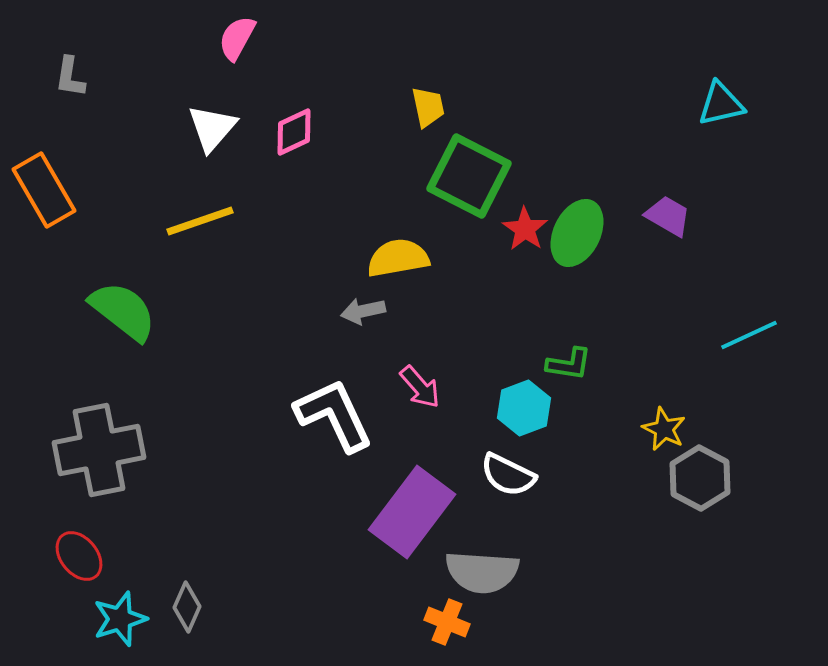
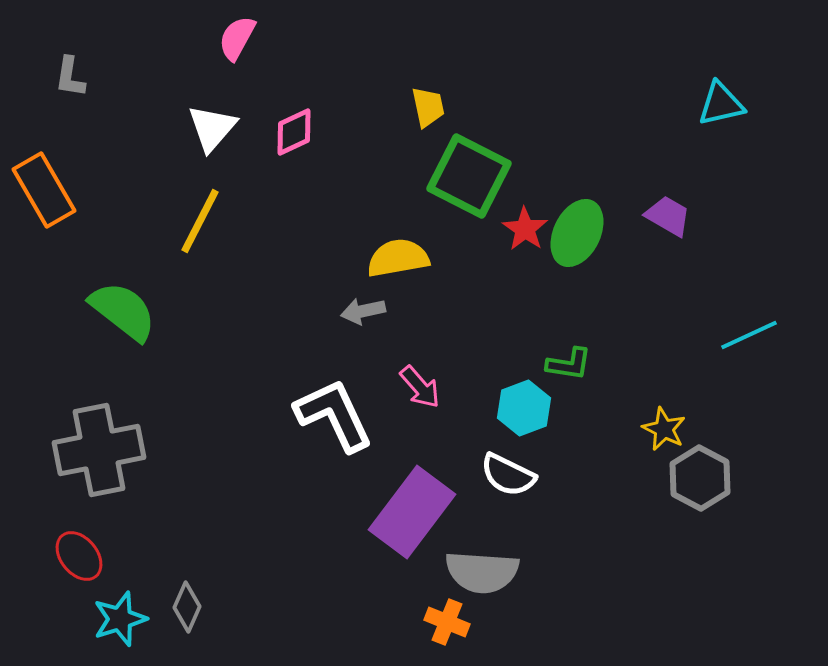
yellow line: rotated 44 degrees counterclockwise
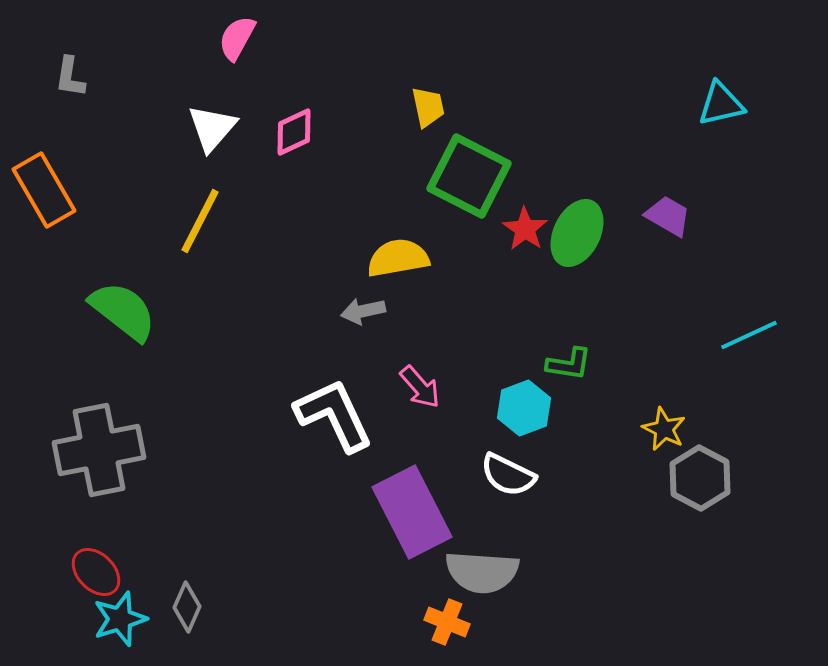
purple rectangle: rotated 64 degrees counterclockwise
red ellipse: moved 17 px right, 16 px down; rotated 6 degrees counterclockwise
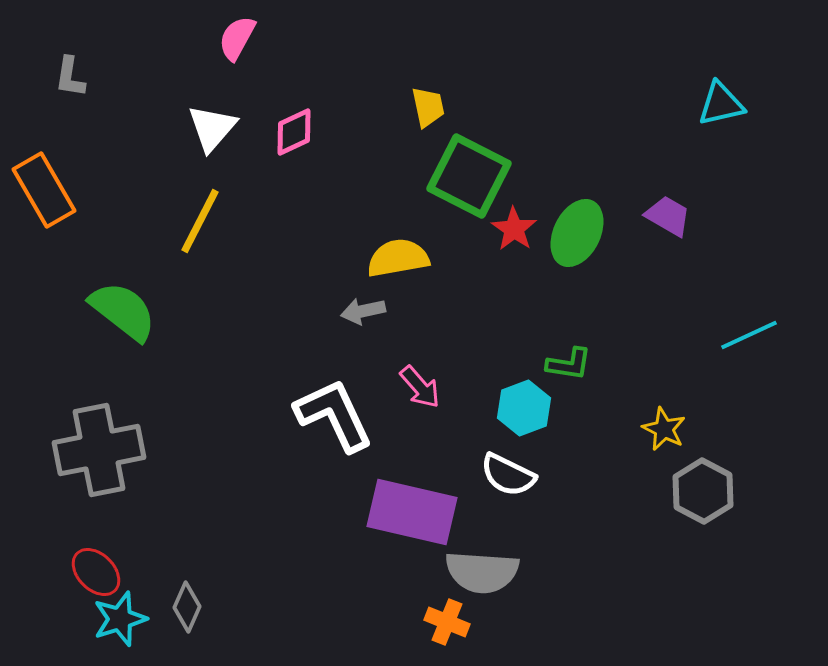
red star: moved 11 px left
gray hexagon: moved 3 px right, 13 px down
purple rectangle: rotated 50 degrees counterclockwise
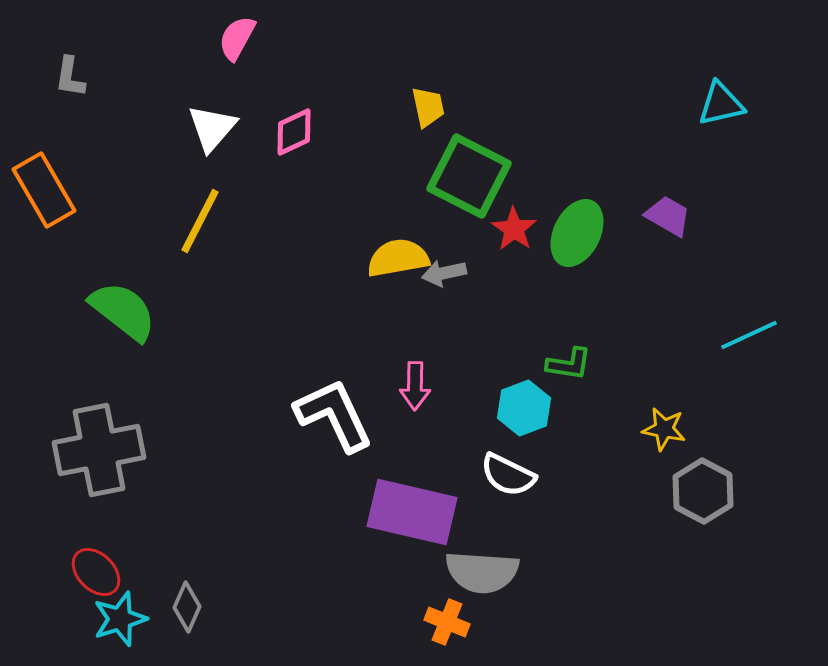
gray arrow: moved 81 px right, 38 px up
pink arrow: moved 5 px left, 1 px up; rotated 42 degrees clockwise
yellow star: rotated 15 degrees counterclockwise
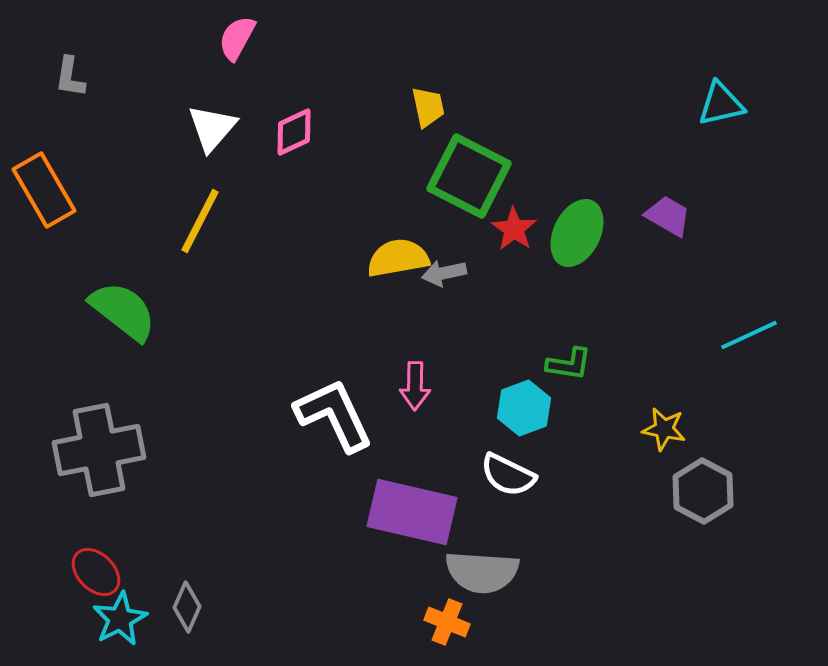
cyan star: rotated 10 degrees counterclockwise
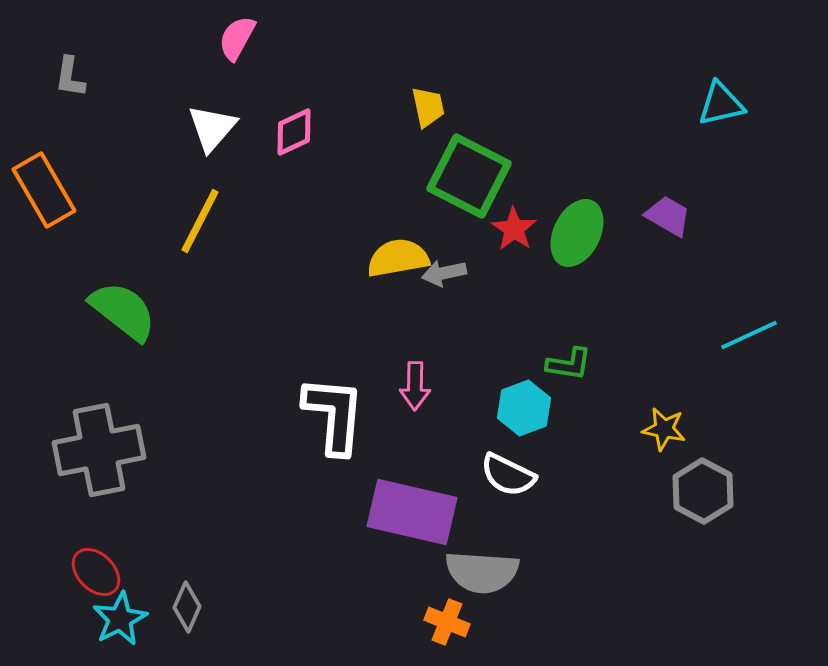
white L-shape: rotated 30 degrees clockwise
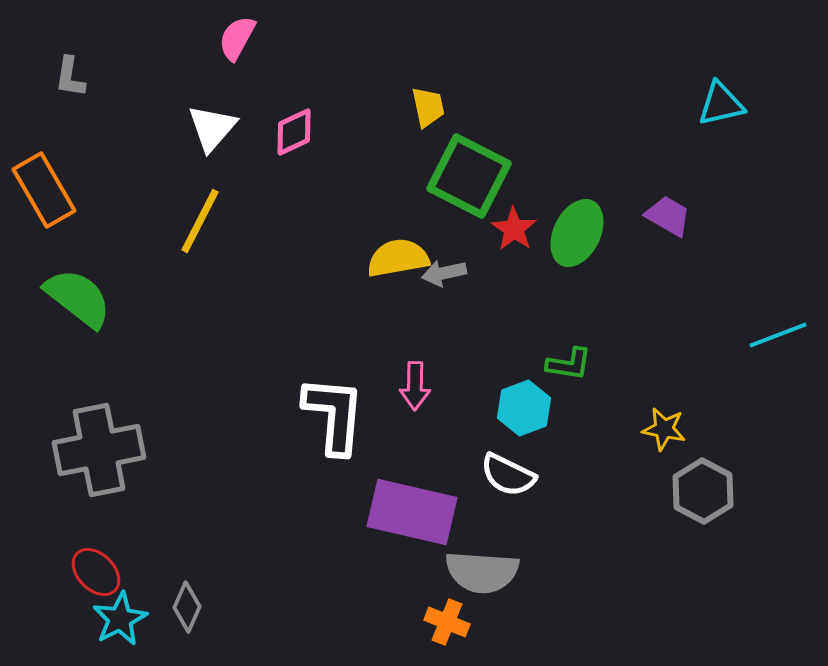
green semicircle: moved 45 px left, 13 px up
cyan line: moved 29 px right; rotated 4 degrees clockwise
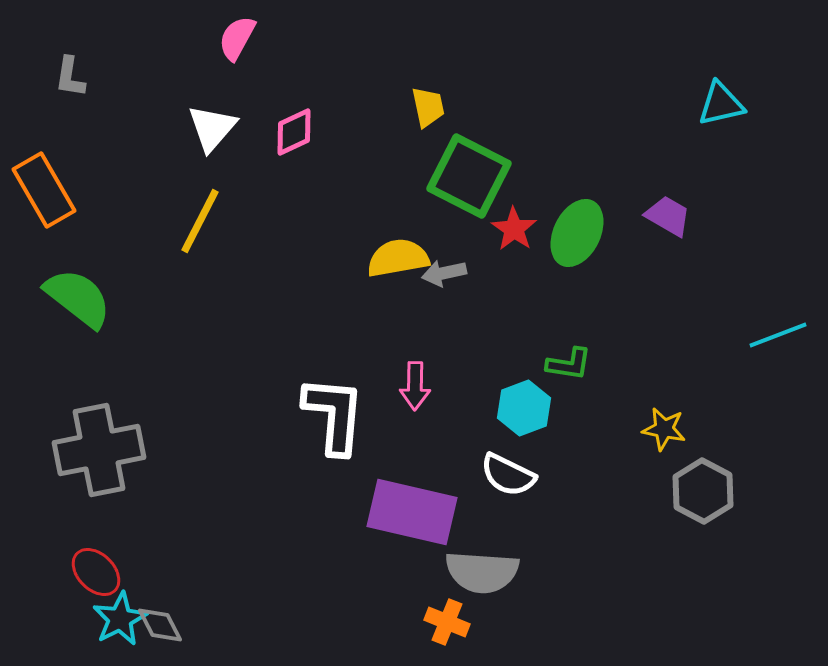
gray diamond: moved 27 px left, 18 px down; rotated 51 degrees counterclockwise
